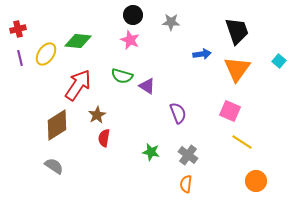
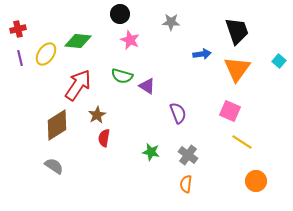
black circle: moved 13 px left, 1 px up
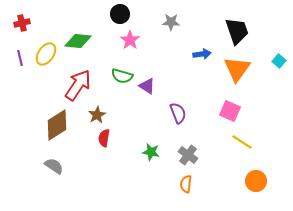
red cross: moved 4 px right, 6 px up
pink star: rotated 12 degrees clockwise
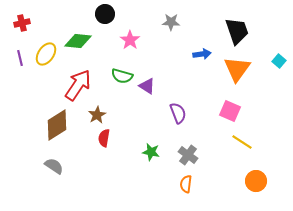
black circle: moved 15 px left
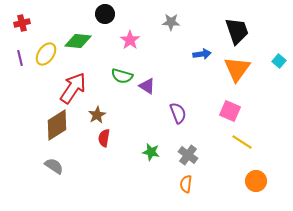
red arrow: moved 5 px left, 3 px down
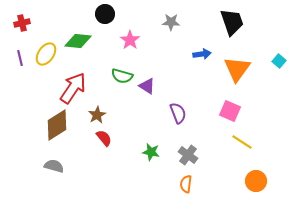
black trapezoid: moved 5 px left, 9 px up
red semicircle: rotated 132 degrees clockwise
gray semicircle: rotated 18 degrees counterclockwise
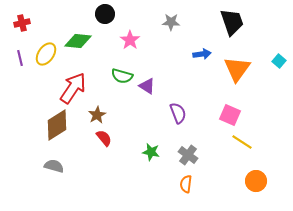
pink square: moved 4 px down
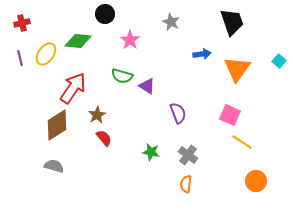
gray star: rotated 24 degrees clockwise
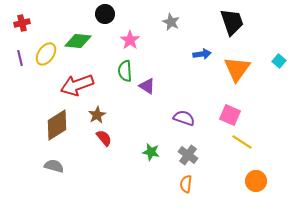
green semicircle: moved 3 px right, 5 px up; rotated 70 degrees clockwise
red arrow: moved 4 px right, 3 px up; rotated 144 degrees counterclockwise
purple semicircle: moved 6 px right, 5 px down; rotated 50 degrees counterclockwise
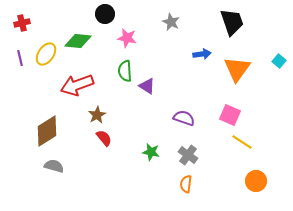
pink star: moved 3 px left, 2 px up; rotated 24 degrees counterclockwise
brown diamond: moved 10 px left, 6 px down
